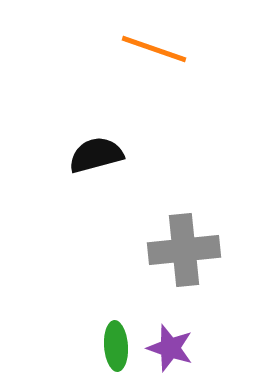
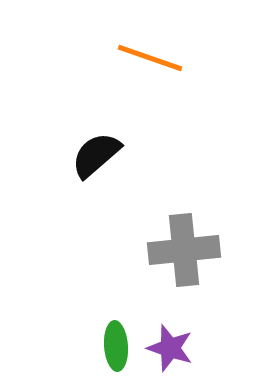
orange line: moved 4 px left, 9 px down
black semicircle: rotated 26 degrees counterclockwise
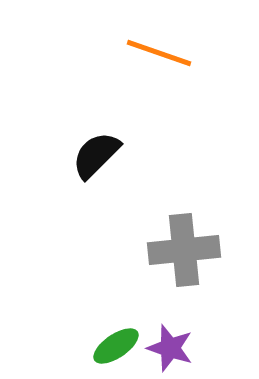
orange line: moved 9 px right, 5 px up
black semicircle: rotated 4 degrees counterclockwise
green ellipse: rotated 60 degrees clockwise
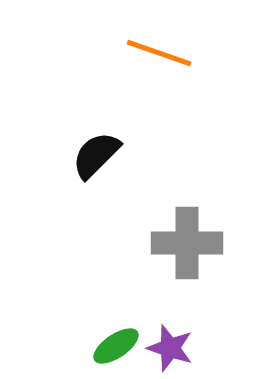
gray cross: moved 3 px right, 7 px up; rotated 6 degrees clockwise
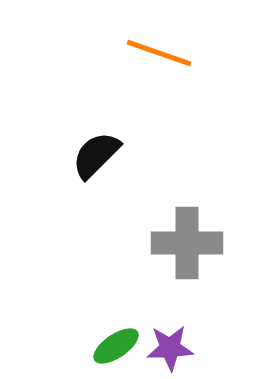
purple star: rotated 21 degrees counterclockwise
